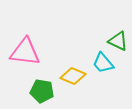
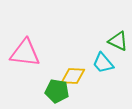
pink triangle: moved 1 px down
yellow diamond: rotated 20 degrees counterclockwise
green pentagon: moved 15 px right
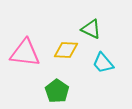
green triangle: moved 27 px left, 12 px up
yellow diamond: moved 7 px left, 26 px up
green pentagon: rotated 25 degrees clockwise
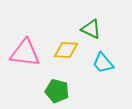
green pentagon: rotated 20 degrees counterclockwise
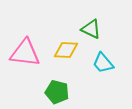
green pentagon: moved 1 px down
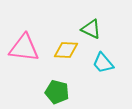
pink triangle: moved 1 px left, 5 px up
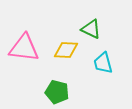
cyan trapezoid: rotated 25 degrees clockwise
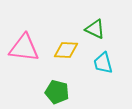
green triangle: moved 4 px right
